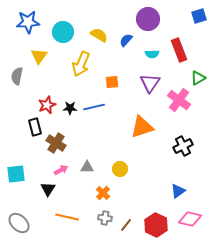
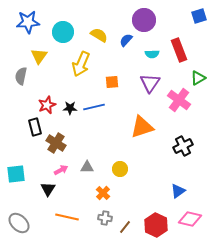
purple circle: moved 4 px left, 1 px down
gray semicircle: moved 4 px right
brown line: moved 1 px left, 2 px down
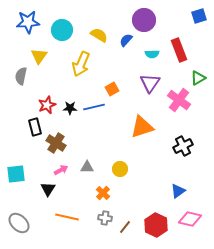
cyan circle: moved 1 px left, 2 px up
orange square: moved 7 px down; rotated 24 degrees counterclockwise
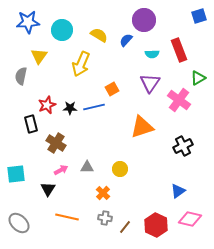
black rectangle: moved 4 px left, 3 px up
